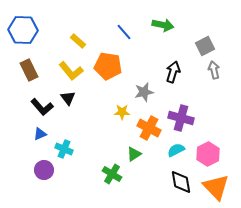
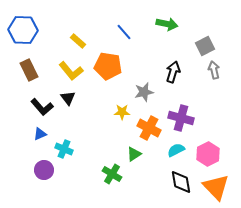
green arrow: moved 4 px right, 1 px up
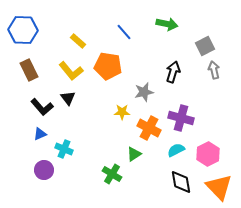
orange triangle: moved 3 px right
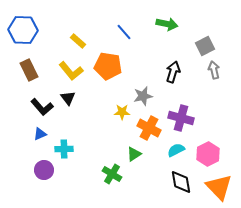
gray star: moved 1 px left, 4 px down
cyan cross: rotated 24 degrees counterclockwise
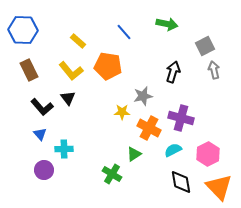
blue triangle: rotated 48 degrees counterclockwise
cyan semicircle: moved 3 px left
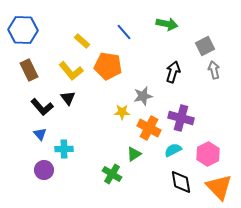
yellow rectangle: moved 4 px right
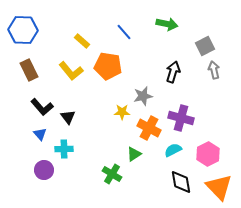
black triangle: moved 19 px down
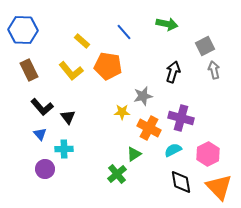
purple circle: moved 1 px right, 1 px up
green cross: moved 5 px right; rotated 18 degrees clockwise
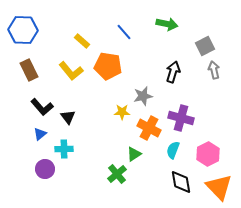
blue triangle: rotated 32 degrees clockwise
cyan semicircle: rotated 42 degrees counterclockwise
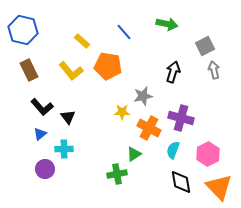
blue hexagon: rotated 12 degrees clockwise
green cross: rotated 30 degrees clockwise
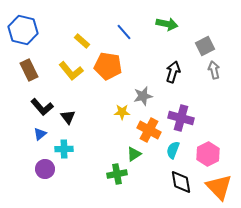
orange cross: moved 2 px down
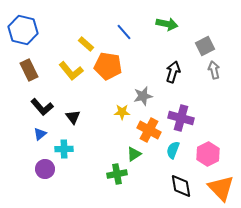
yellow rectangle: moved 4 px right, 3 px down
black triangle: moved 5 px right
black diamond: moved 4 px down
orange triangle: moved 2 px right, 1 px down
